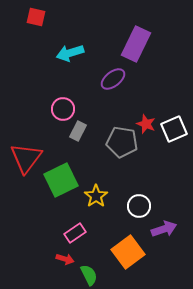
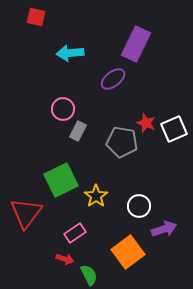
cyan arrow: rotated 12 degrees clockwise
red star: moved 1 px up
red triangle: moved 55 px down
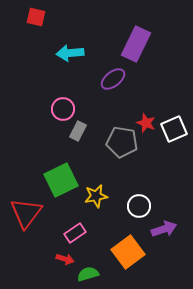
yellow star: rotated 25 degrees clockwise
green semicircle: moved 1 px left, 1 px up; rotated 80 degrees counterclockwise
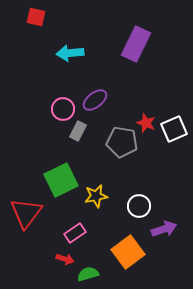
purple ellipse: moved 18 px left, 21 px down
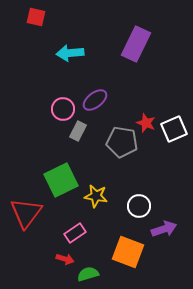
yellow star: rotated 20 degrees clockwise
orange square: rotated 32 degrees counterclockwise
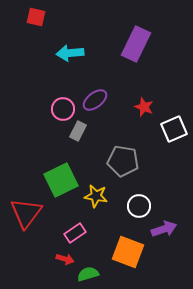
red star: moved 2 px left, 16 px up
gray pentagon: moved 1 px right, 19 px down
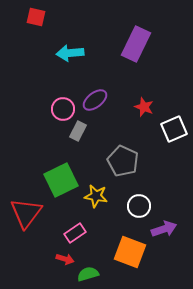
gray pentagon: rotated 16 degrees clockwise
orange square: moved 2 px right
